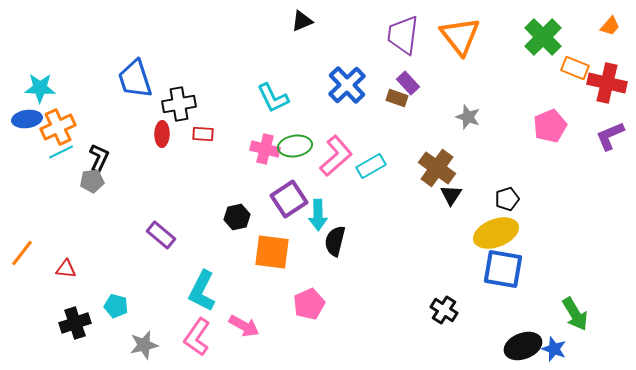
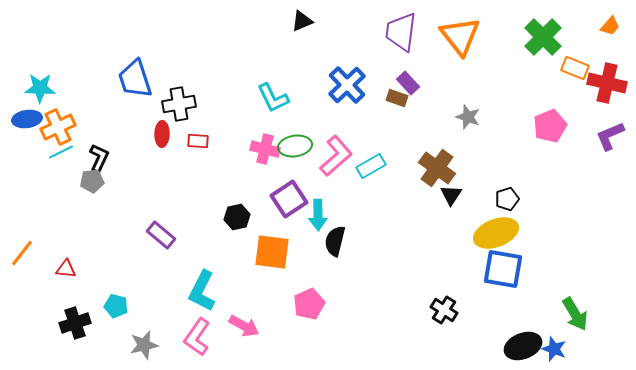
purple trapezoid at (403, 35): moved 2 px left, 3 px up
red rectangle at (203, 134): moved 5 px left, 7 px down
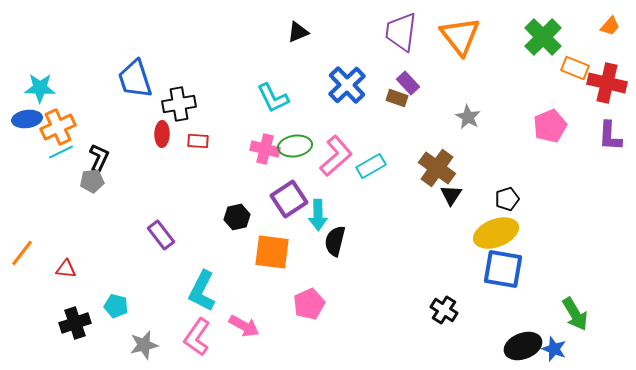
black triangle at (302, 21): moved 4 px left, 11 px down
gray star at (468, 117): rotated 10 degrees clockwise
purple L-shape at (610, 136): rotated 64 degrees counterclockwise
purple rectangle at (161, 235): rotated 12 degrees clockwise
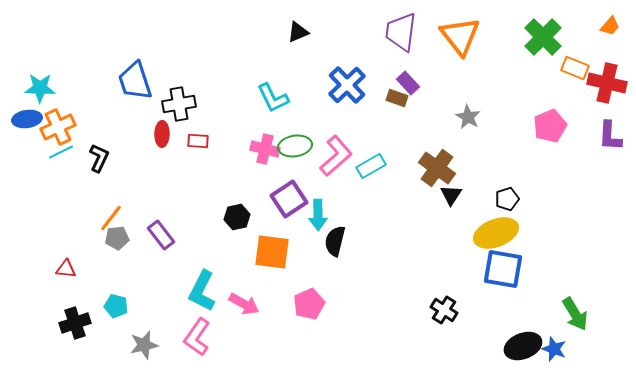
blue trapezoid at (135, 79): moved 2 px down
gray pentagon at (92, 181): moved 25 px right, 57 px down
orange line at (22, 253): moved 89 px right, 35 px up
pink arrow at (244, 326): moved 22 px up
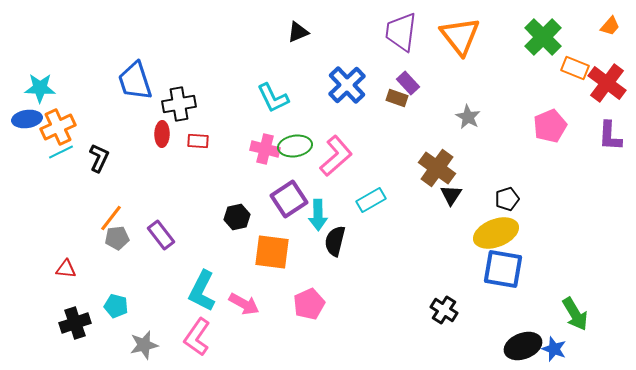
red cross at (607, 83): rotated 24 degrees clockwise
cyan rectangle at (371, 166): moved 34 px down
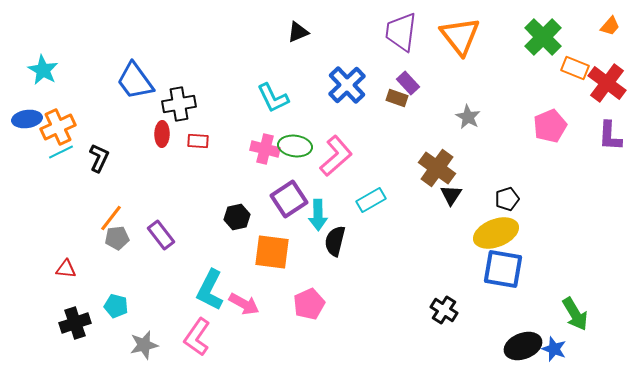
blue trapezoid at (135, 81): rotated 18 degrees counterclockwise
cyan star at (40, 88): moved 3 px right, 18 px up; rotated 28 degrees clockwise
green ellipse at (295, 146): rotated 16 degrees clockwise
cyan L-shape at (202, 291): moved 8 px right, 1 px up
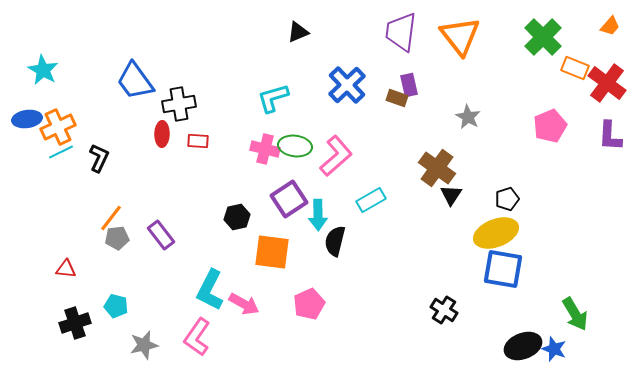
purple rectangle at (408, 83): moved 1 px right, 2 px down; rotated 30 degrees clockwise
cyan L-shape at (273, 98): rotated 100 degrees clockwise
